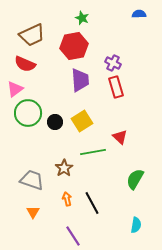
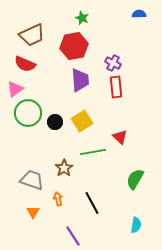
red rectangle: rotated 10 degrees clockwise
orange arrow: moved 9 px left
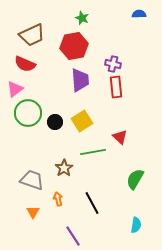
purple cross: moved 1 px down; rotated 14 degrees counterclockwise
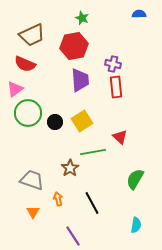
brown star: moved 6 px right
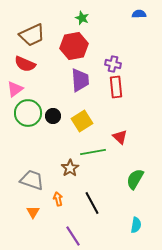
black circle: moved 2 px left, 6 px up
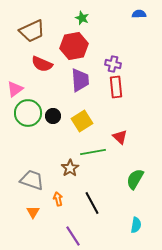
brown trapezoid: moved 4 px up
red semicircle: moved 17 px right
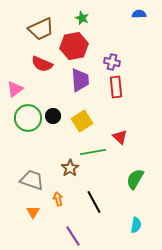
brown trapezoid: moved 9 px right, 2 px up
purple cross: moved 1 px left, 2 px up
green circle: moved 5 px down
black line: moved 2 px right, 1 px up
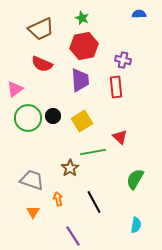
red hexagon: moved 10 px right
purple cross: moved 11 px right, 2 px up
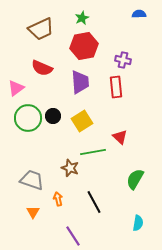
green star: rotated 24 degrees clockwise
red semicircle: moved 4 px down
purple trapezoid: moved 2 px down
pink triangle: moved 1 px right, 1 px up
brown star: rotated 18 degrees counterclockwise
cyan semicircle: moved 2 px right, 2 px up
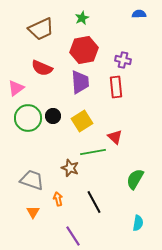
red hexagon: moved 4 px down
red triangle: moved 5 px left
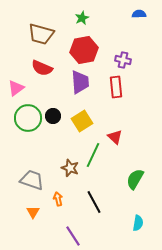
brown trapezoid: moved 5 px down; rotated 40 degrees clockwise
green line: moved 3 px down; rotated 55 degrees counterclockwise
